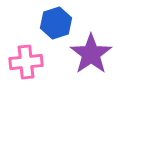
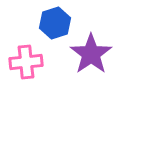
blue hexagon: moved 1 px left
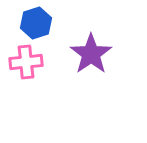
blue hexagon: moved 19 px left
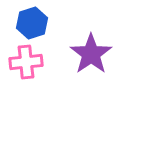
blue hexagon: moved 4 px left
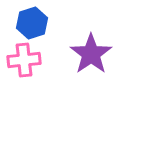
pink cross: moved 2 px left, 2 px up
